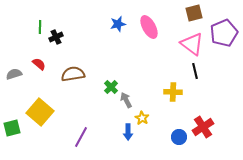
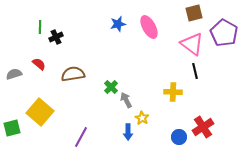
purple pentagon: rotated 20 degrees counterclockwise
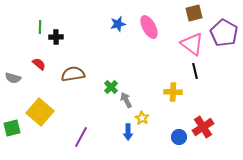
black cross: rotated 24 degrees clockwise
gray semicircle: moved 1 px left, 4 px down; rotated 147 degrees counterclockwise
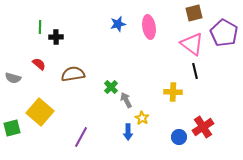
pink ellipse: rotated 20 degrees clockwise
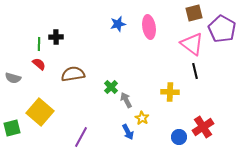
green line: moved 1 px left, 17 px down
purple pentagon: moved 2 px left, 4 px up
yellow cross: moved 3 px left
blue arrow: rotated 28 degrees counterclockwise
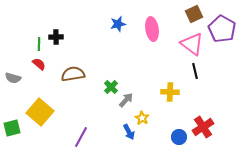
brown square: moved 1 px down; rotated 12 degrees counterclockwise
pink ellipse: moved 3 px right, 2 px down
gray arrow: rotated 70 degrees clockwise
blue arrow: moved 1 px right
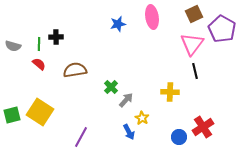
pink ellipse: moved 12 px up
pink triangle: rotated 30 degrees clockwise
brown semicircle: moved 2 px right, 4 px up
gray semicircle: moved 32 px up
yellow square: rotated 8 degrees counterclockwise
green square: moved 13 px up
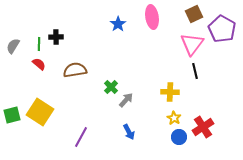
blue star: rotated 21 degrees counterclockwise
gray semicircle: rotated 105 degrees clockwise
yellow star: moved 32 px right
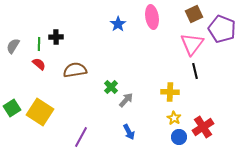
purple pentagon: rotated 8 degrees counterclockwise
green square: moved 7 px up; rotated 18 degrees counterclockwise
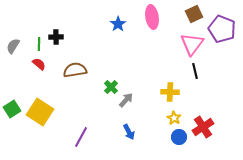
green square: moved 1 px down
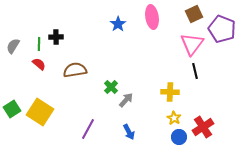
purple line: moved 7 px right, 8 px up
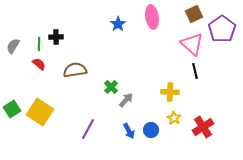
purple pentagon: rotated 16 degrees clockwise
pink triangle: rotated 25 degrees counterclockwise
blue arrow: moved 1 px up
blue circle: moved 28 px left, 7 px up
